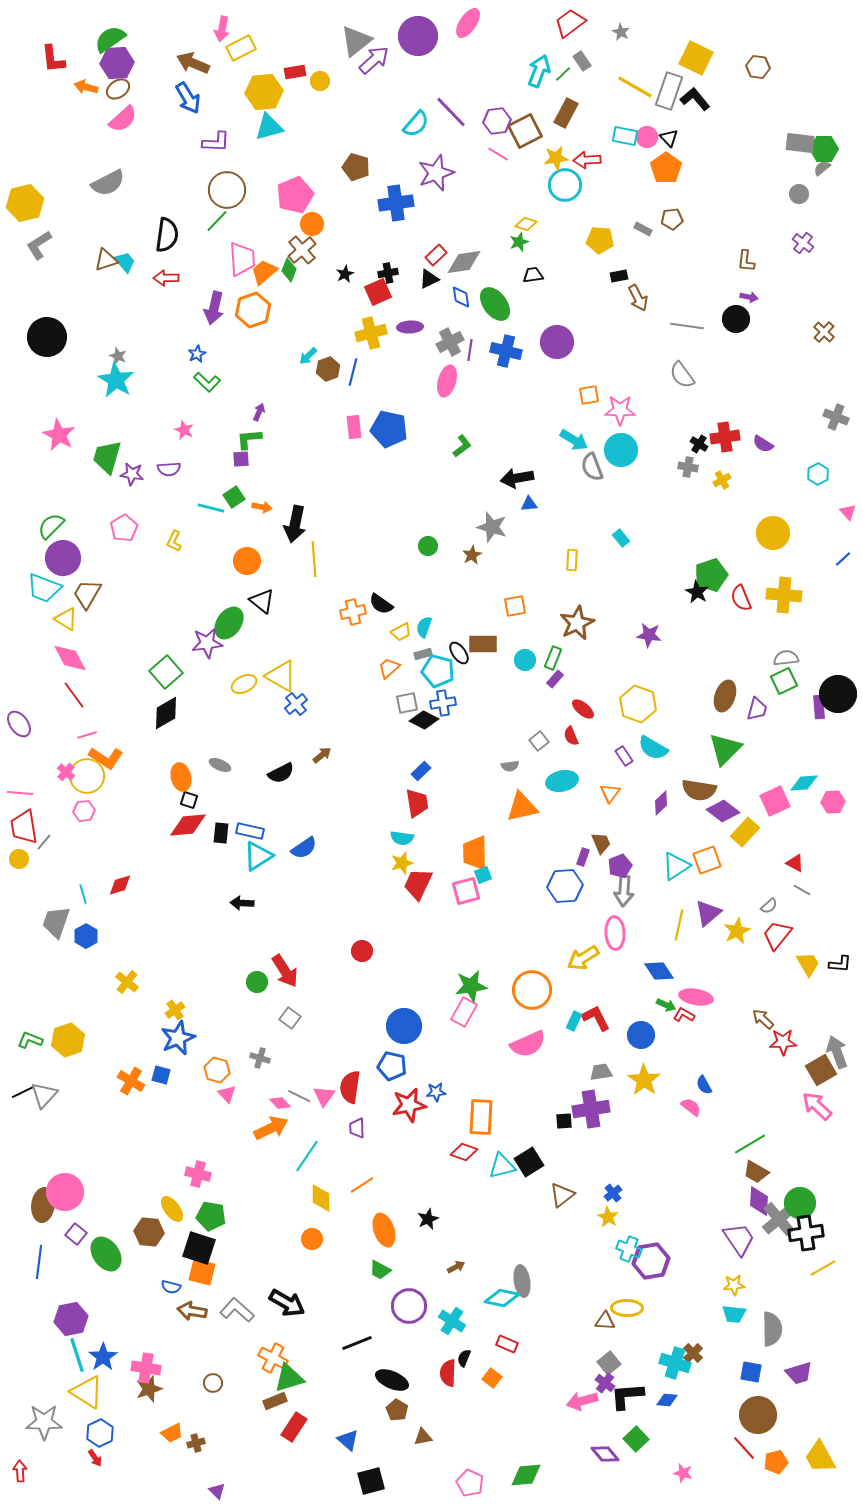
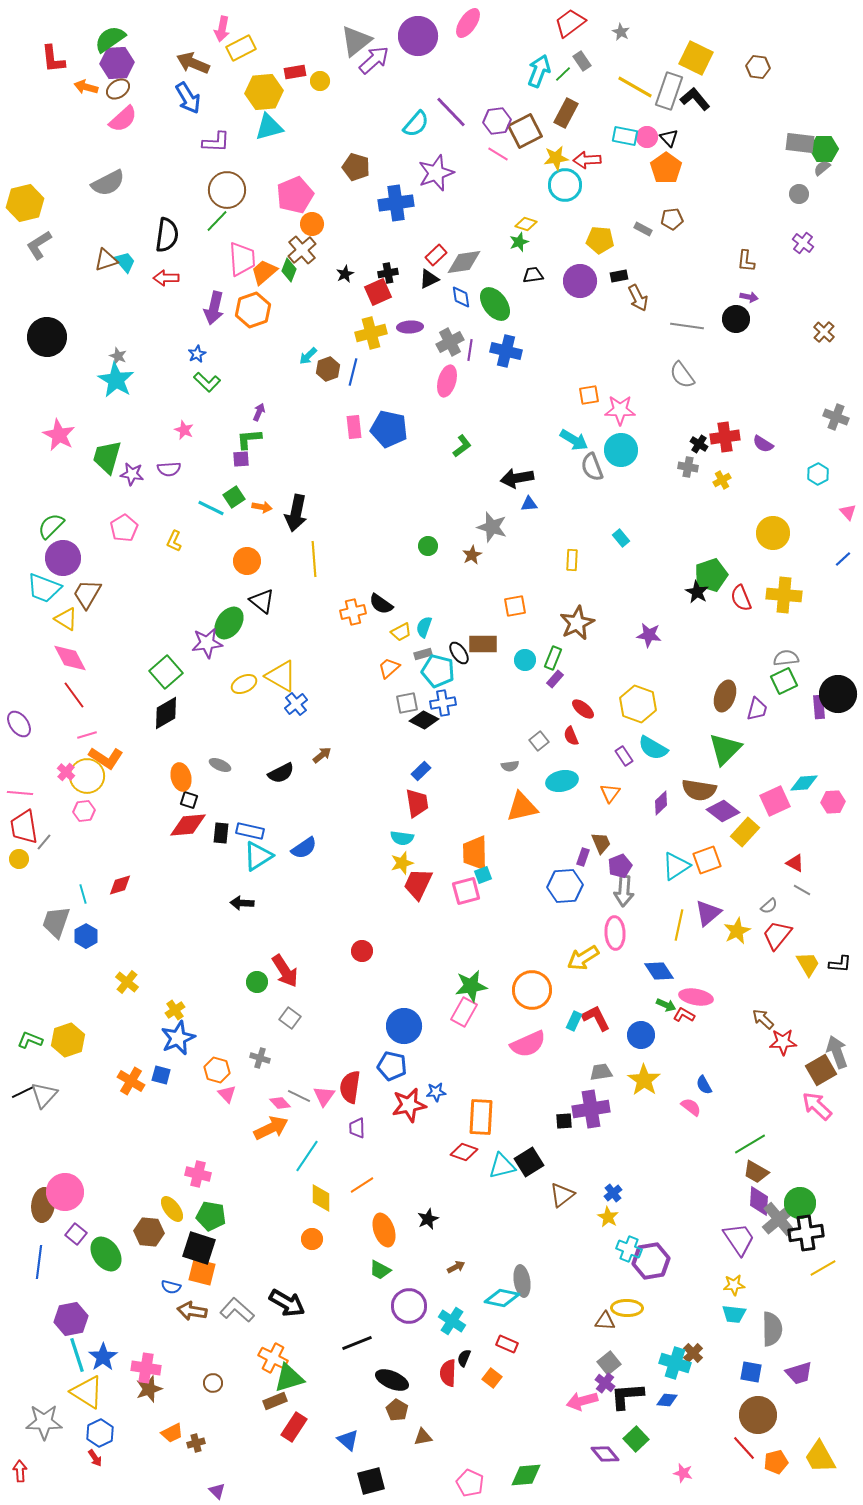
purple circle at (557, 342): moved 23 px right, 61 px up
cyan line at (211, 508): rotated 12 degrees clockwise
black arrow at (295, 524): moved 1 px right, 11 px up
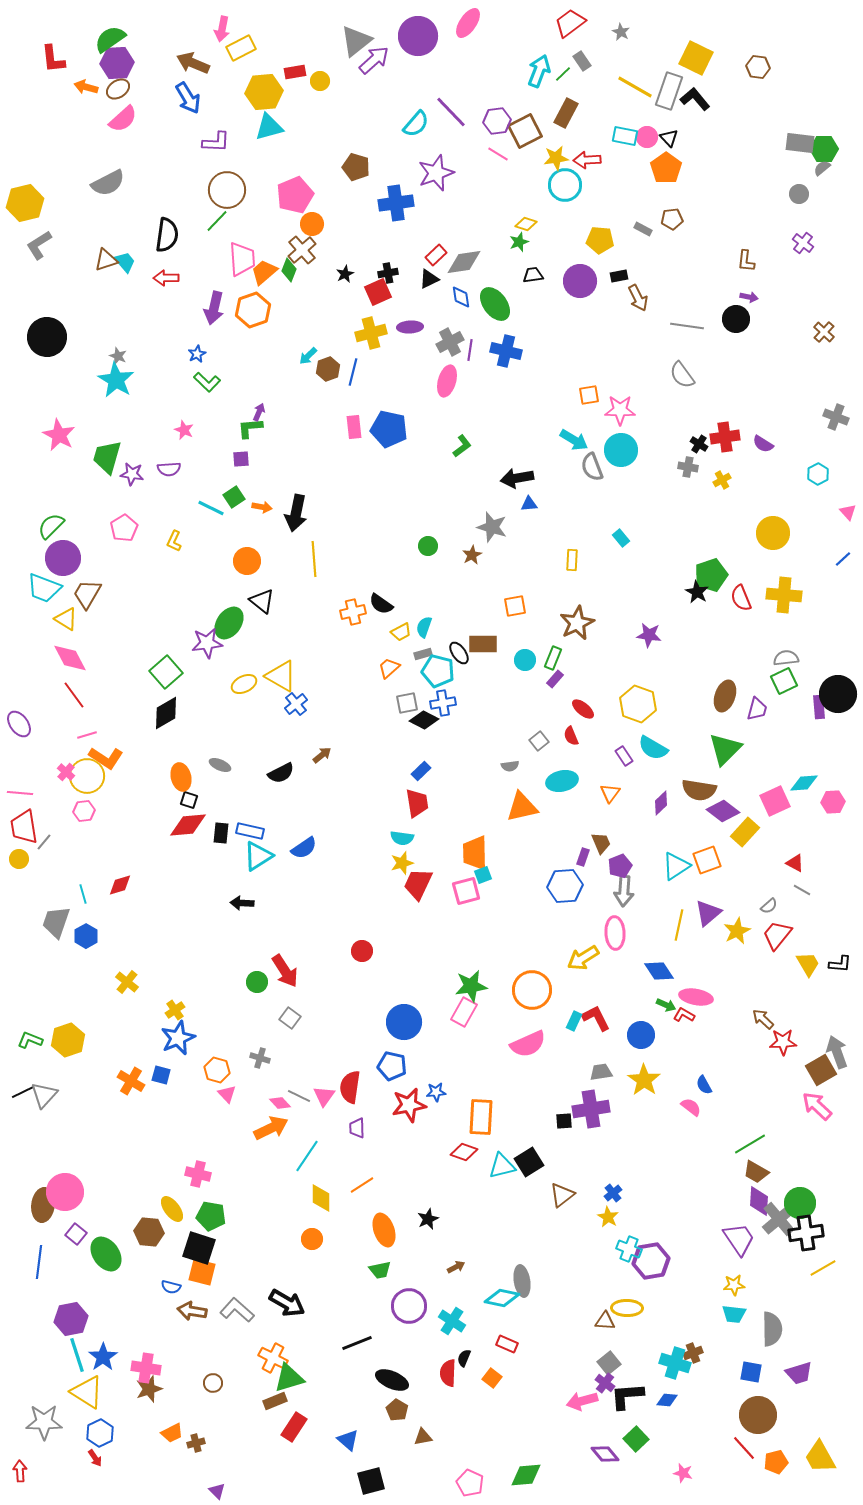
green L-shape at (249, 439): moved 1 px right, 11 px up
blue circle at (404, 1026): moved 4 px up
green trapezoid at (380, 1270): rotated 40 degrees counterclockwise
brown cross at (693, 1353): rotated 24 degrees clockwise
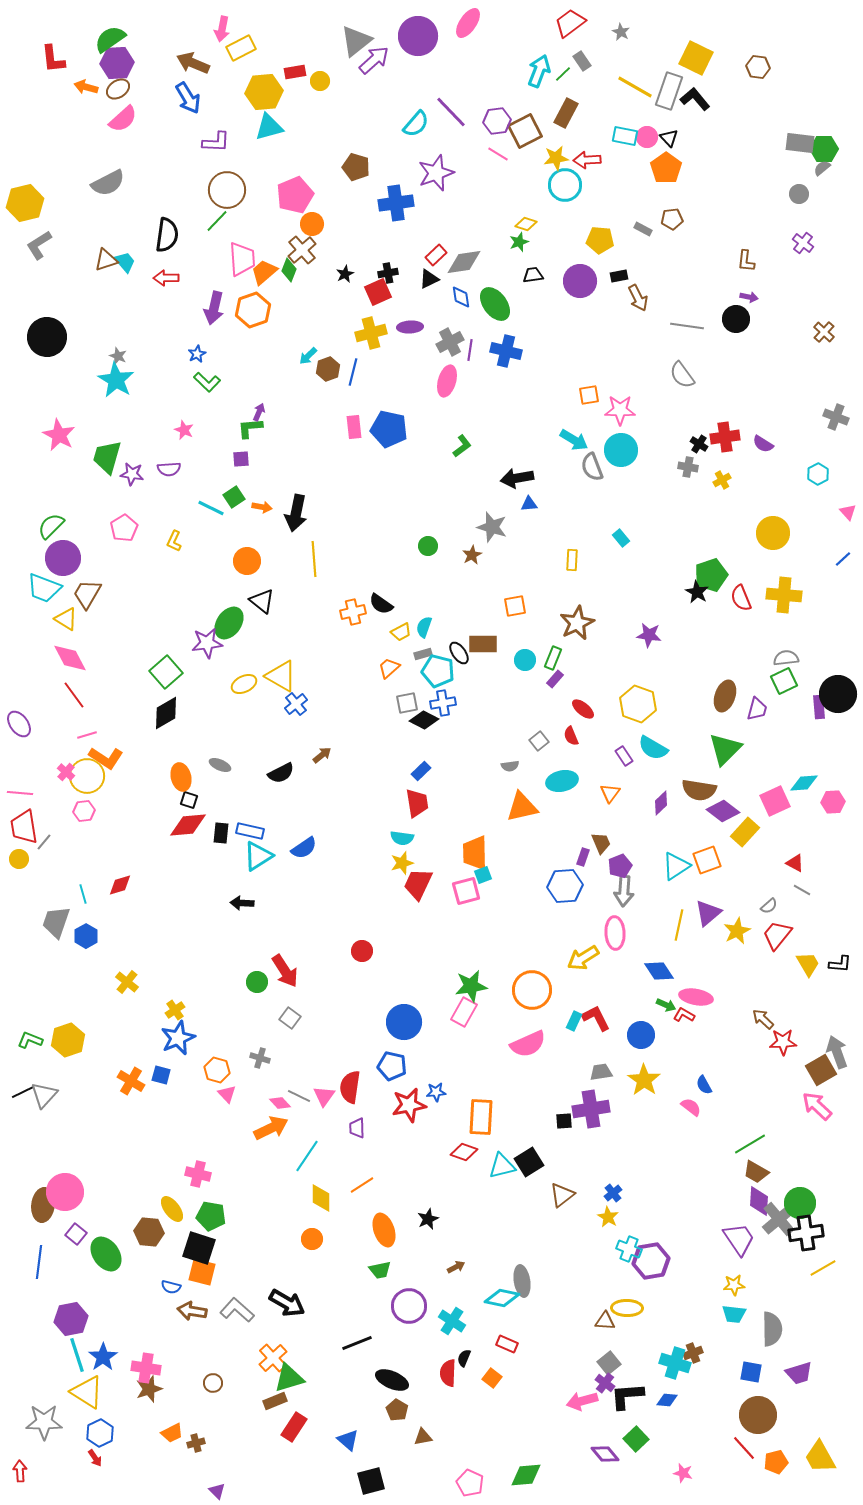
orange cross at (273, 1358): rotated 20 degrees clockwise
